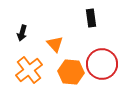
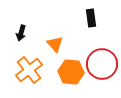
black arrow: moved 1 px left
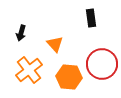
orange hexagon: moved 2 px left, 5 px down
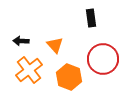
black arrow: moved 8 px down; rotated 77 degrees clockwise
orange triangle: moved 1 px down
red circle: moved 1 px right, 5 px up
orange hexagon: rotated 15 degrees clockwise
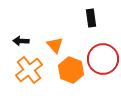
orange hexagon: moved 2 px right, 7 px up
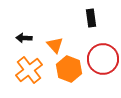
black arrow: moved 3 px right, 3 px up
orange hexagon: moved 2 px left, 1 px up
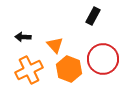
black rectangle: moved 2 px right, 2 px up; rotated 36 degrees clockwise
black arrow: moved 1 px left, 1 px up
orange cross: rotated 12 degrees clockwise
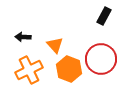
black rectangle: moved 11 px right
red circle: moved 2 px left
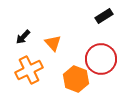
black rectangle: rotated 30 degrees clockwise
black arrow: rotated 49 degrees counterclockwise
orange triangle: moved 2 px left, 2 px up
orange hexagon: moved 7 px right, 10 px down
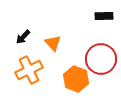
black rectangle: rotated 30 degrees clockwise
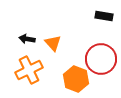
black rectangle: rotated 12 degrees clockwise
black arrow: moved 4 px right, 2 px down; rotated 56 degrees clockwise
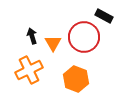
black rectangle: rotated 18 degrees clockwise
black arrow: moved 5 px right, 3 px up; rotated 63 degrees clockwise
orange triangle: rotated 12 degrees clockwise
red circle: moved 17 px left, 22 px up
